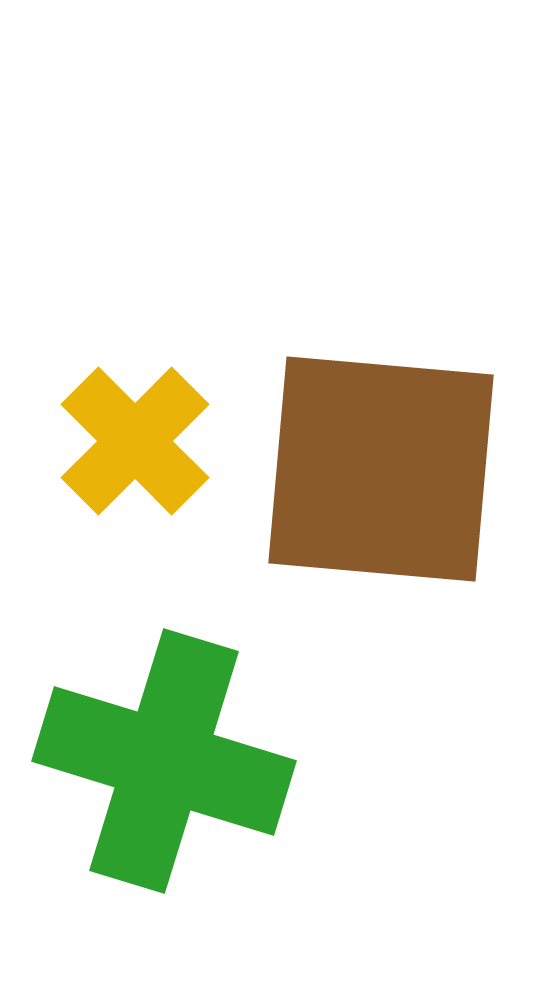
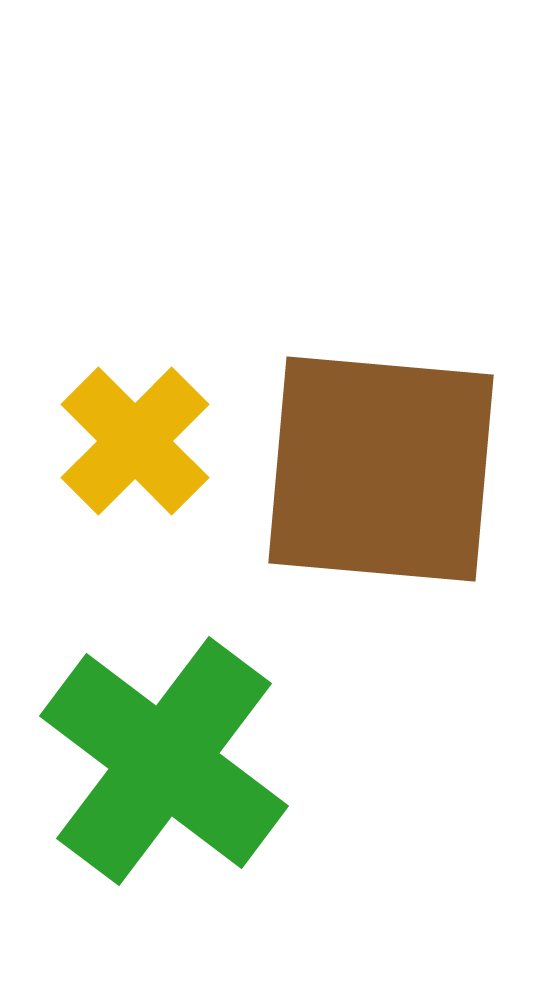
green cross: rotated 20 degrees clockwise
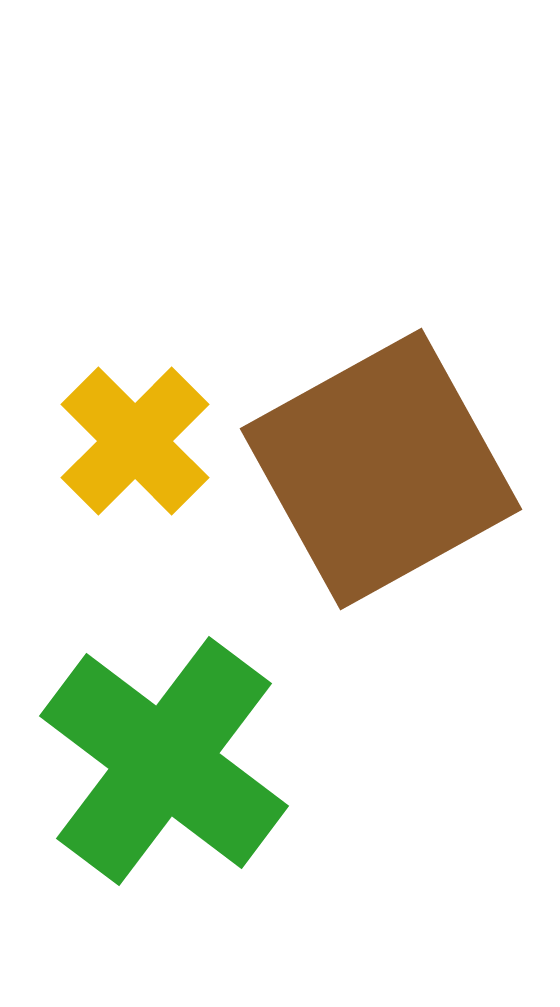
brown square: rotated 34 degrees counterclockwise
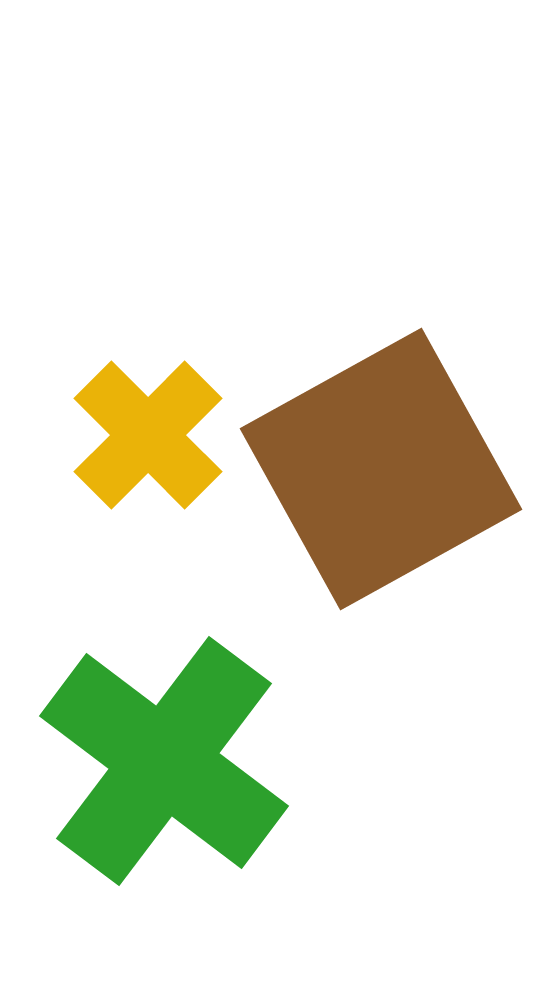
yellow cross: moved 13 px right, 6 px up
